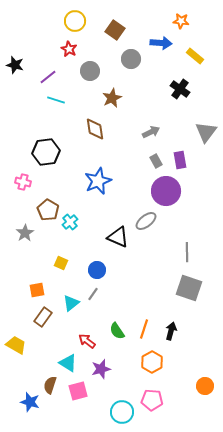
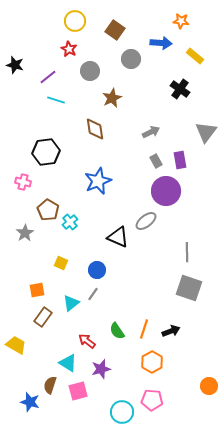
black arrow at (171, 331): rotated 54 degrees clockwise
orange circle at (205, 386): moved 4 px right
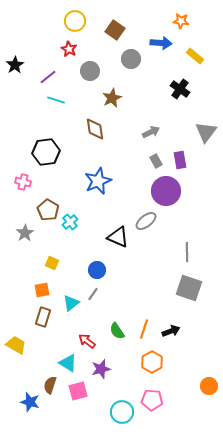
black star at (15, 65): rotated 24 degrees clockwise
yellow square at (61, 263): moved 9 px left
orange square at (37, 290): moved 5 px right
brown rectangle at (43, 317): rotated 18 degrees counterclockwise
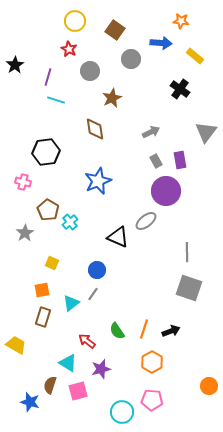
purple line at (48, 77): rotated 36 degrees counterclockwise
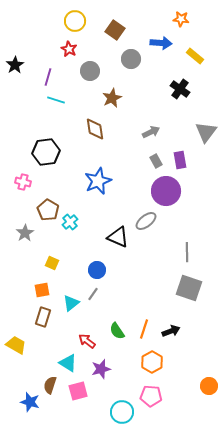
orange star at (181, 21): moved 2 px up
pink pentagon at (152, 400): moved 1 px left, 4 px up
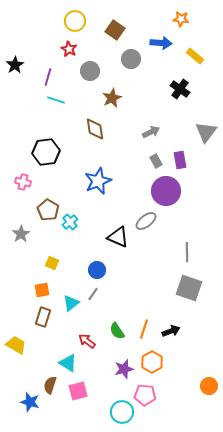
gray star at (25, 233): moved 4 px left, 1 px down
purple star at (101, 369): moved 23 px right
pink pentagon at (151, 396): moved 6 px left, 1 px up
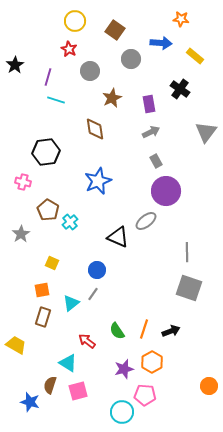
purple rectangle at (180, 160): moved 31 px left, 56 px up
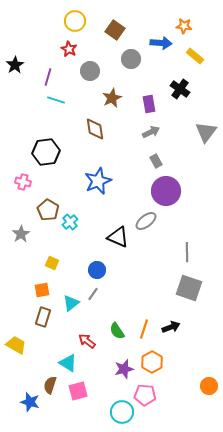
orange star at (181, 19): moved 3 px right, 7 px down
black arrow at (171, 331): moved 4 px up
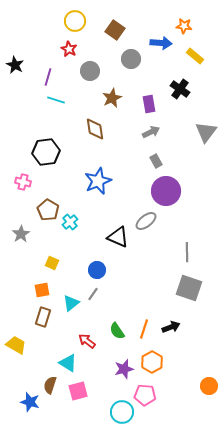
black star at (15, 65): rotated 12 degrees counterclockwise
